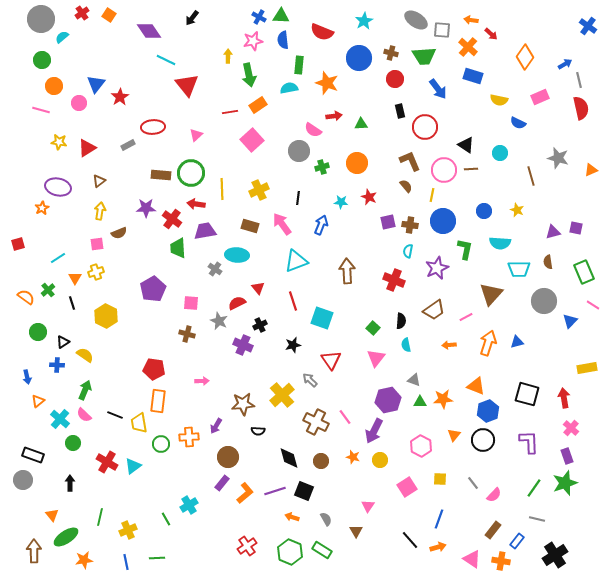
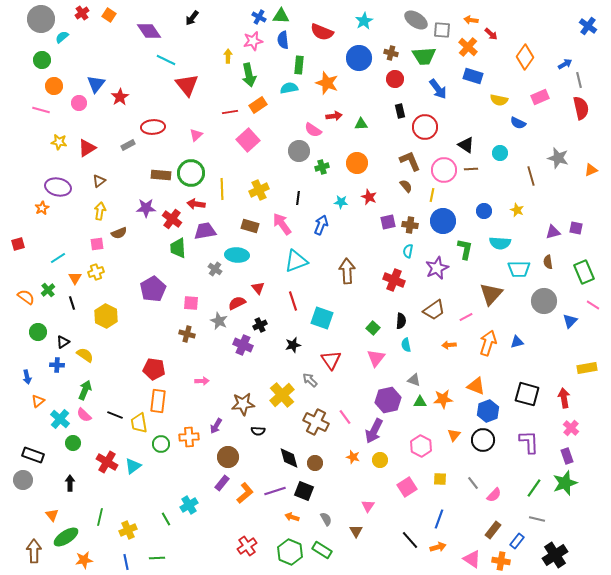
pink square at (252, 140): moved 4 px left
brown circle at (321, 461): moved 6 px left, 2 px down
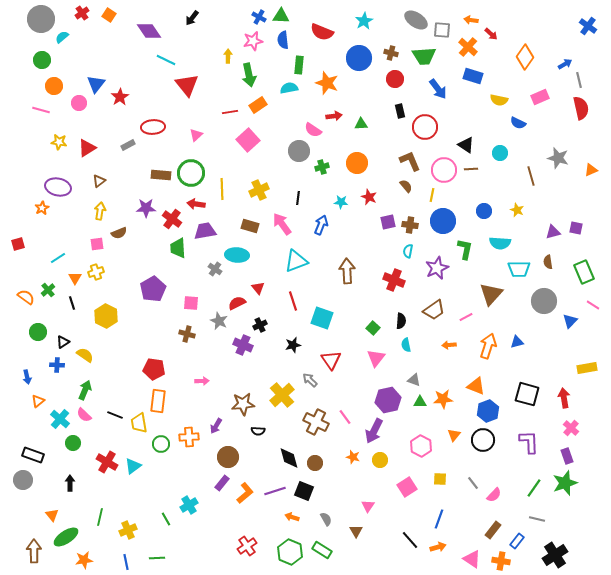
orange arrow at (488, 343): moved 3 px down
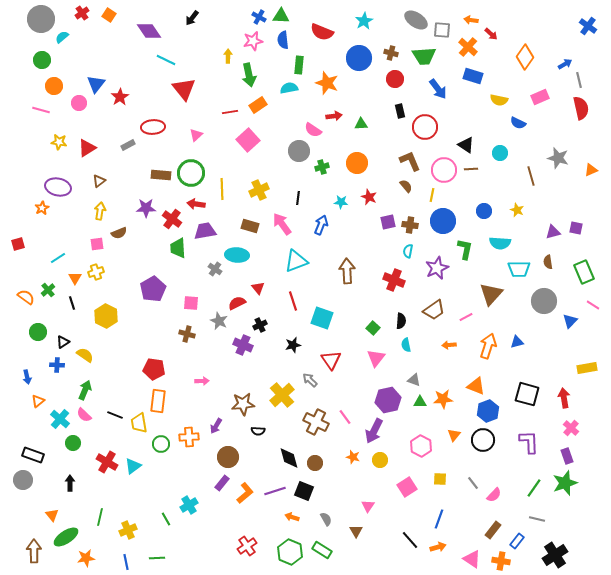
red triangle at (187, 85): moved 3 px left, 4 px down
orange star at (84, 560): moved 2 px right, 2 px up
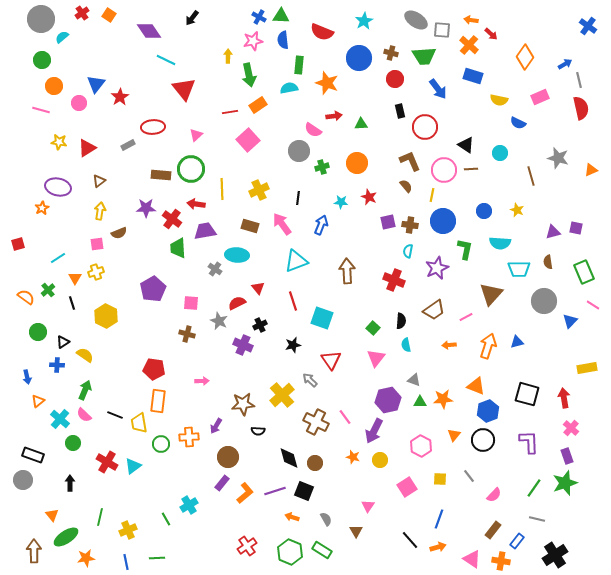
orange cross at (468, 47): moved 1 px right, 2 px up
green circle at (191, 173): moved 4 px up
gray line at (473, 483): moved 4 px left, 7 px up
